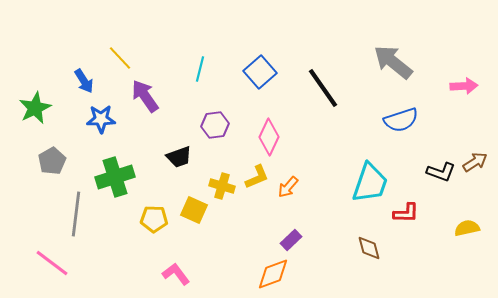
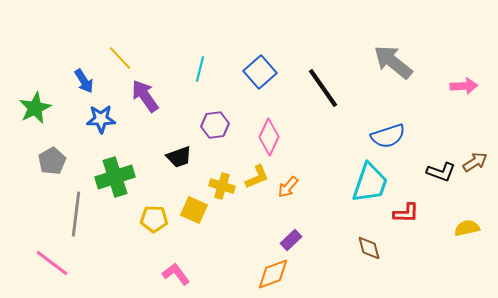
blue semicircle: moved 13 px left, 16 px down
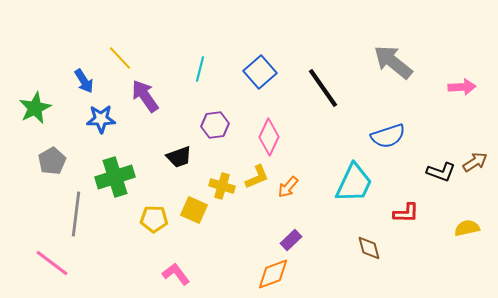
pink arrow: moved 2 px left, 1 px down
cyan trapezoid: moved 16 px left; rotated 6 degrees clockwise
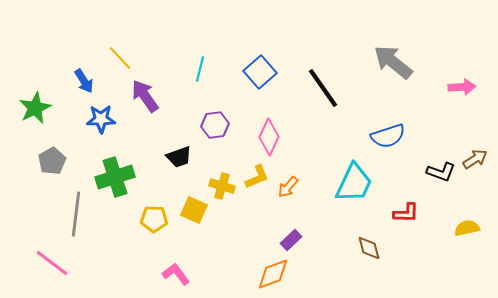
brown arrow: moved 3 px up
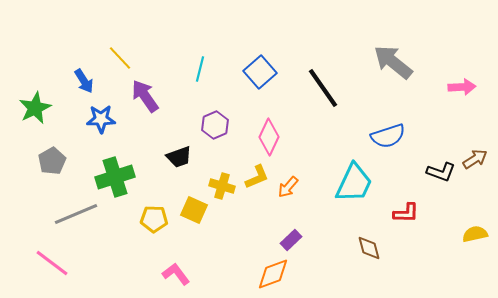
purple hexagon: rotated 16 degrees counterclockwise
gray line: rotated 60 degrees clockwise
yellow semicircle: moved 8 px right, 6 px down
